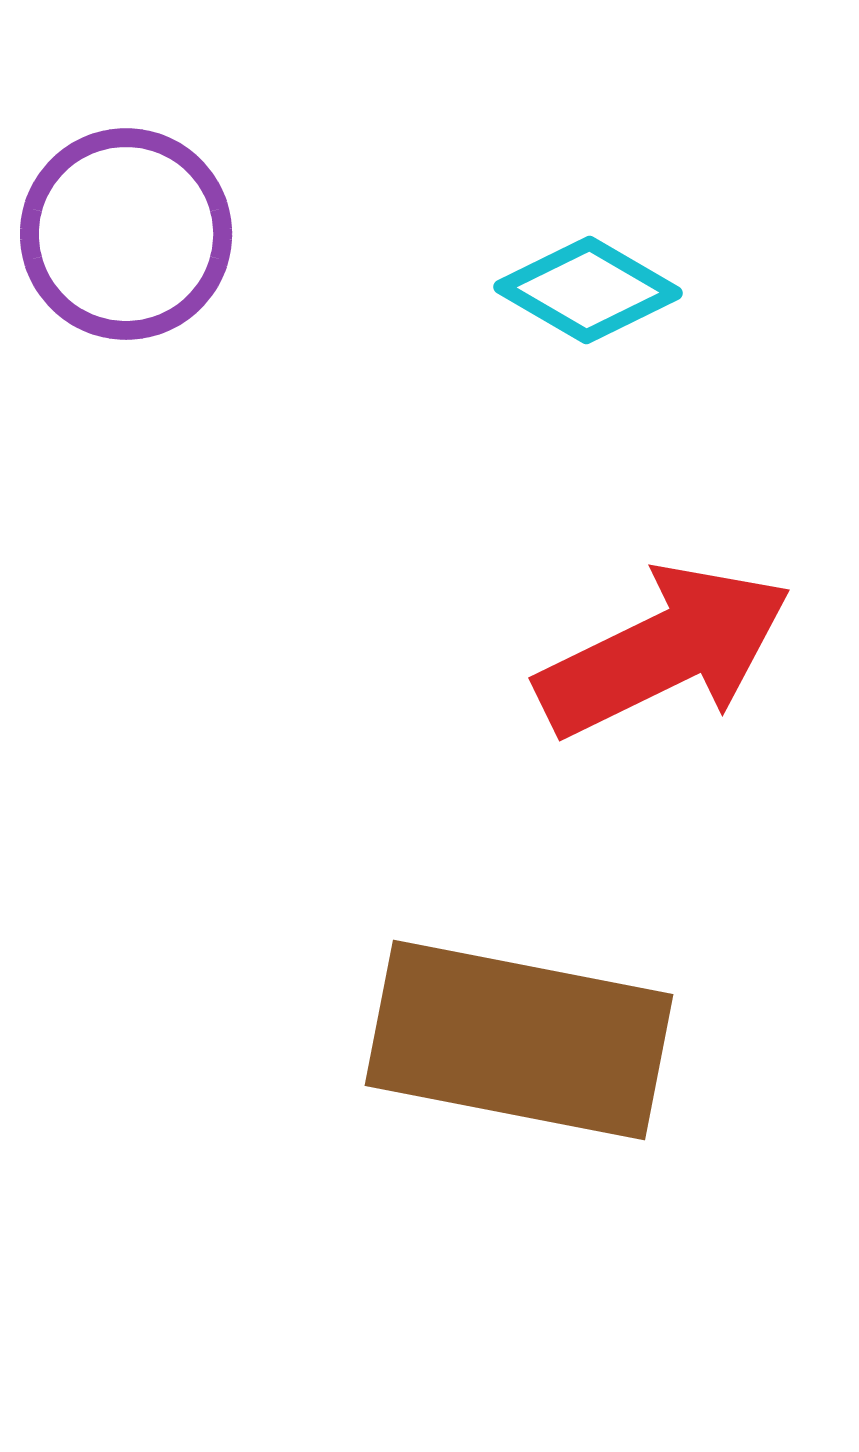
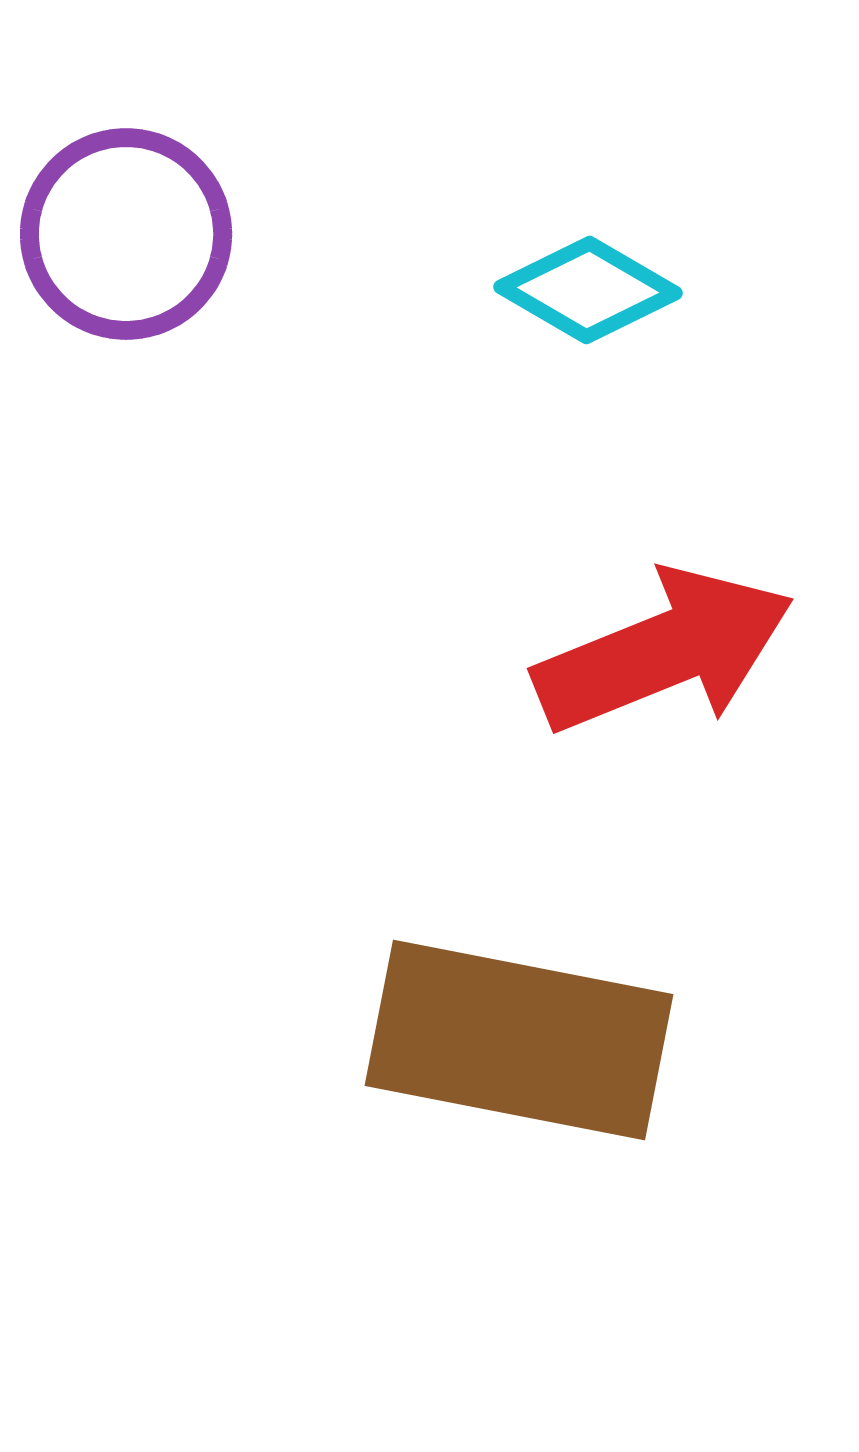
red arrow: rotated 4 degrees clockwise
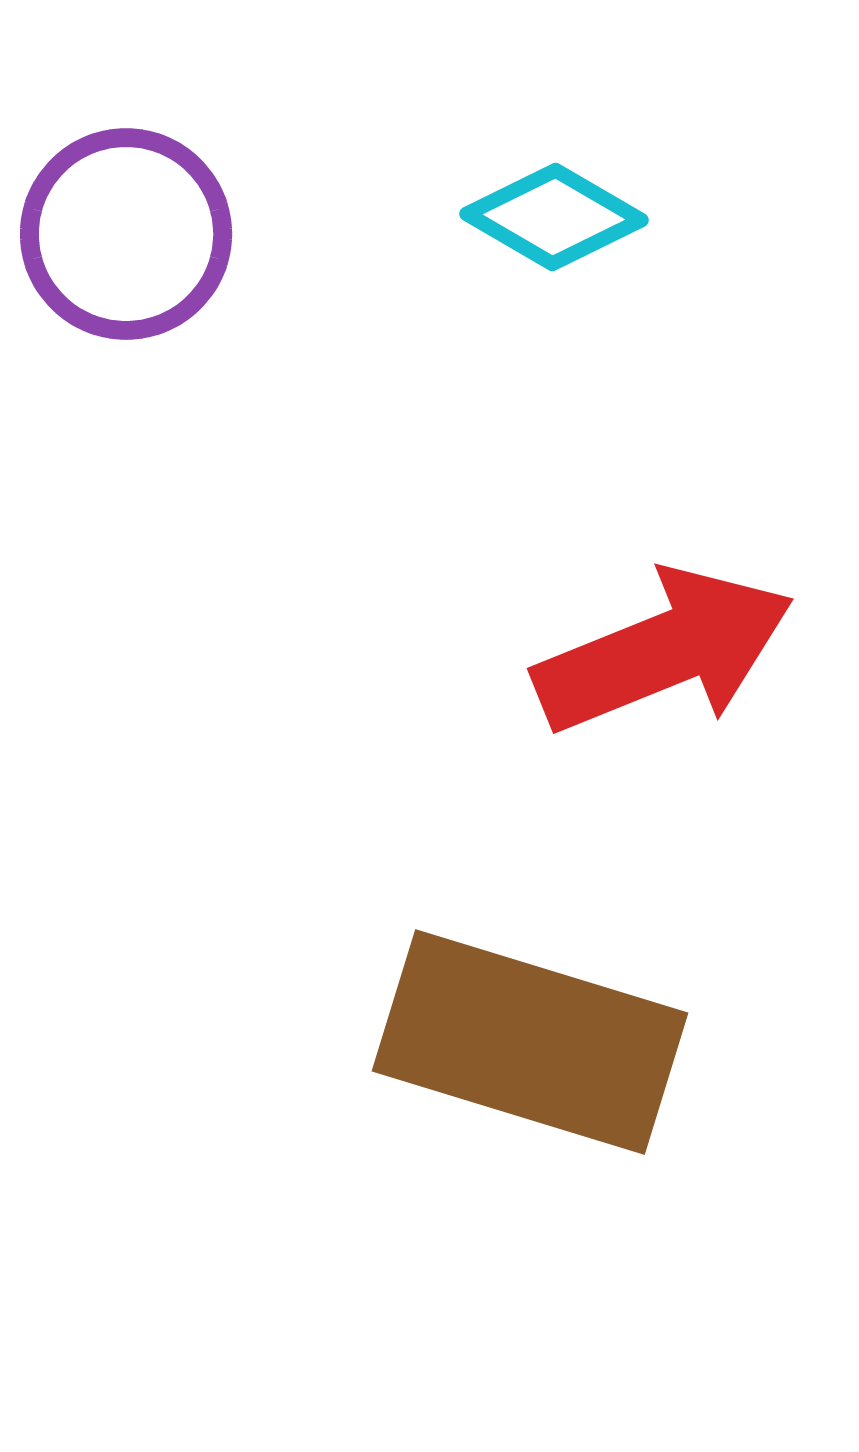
cyan diamond: moved 34 px left, 73 px up
brown rectangle: moved 11 px right, 2 px down; rotated 6 degrees clockwise
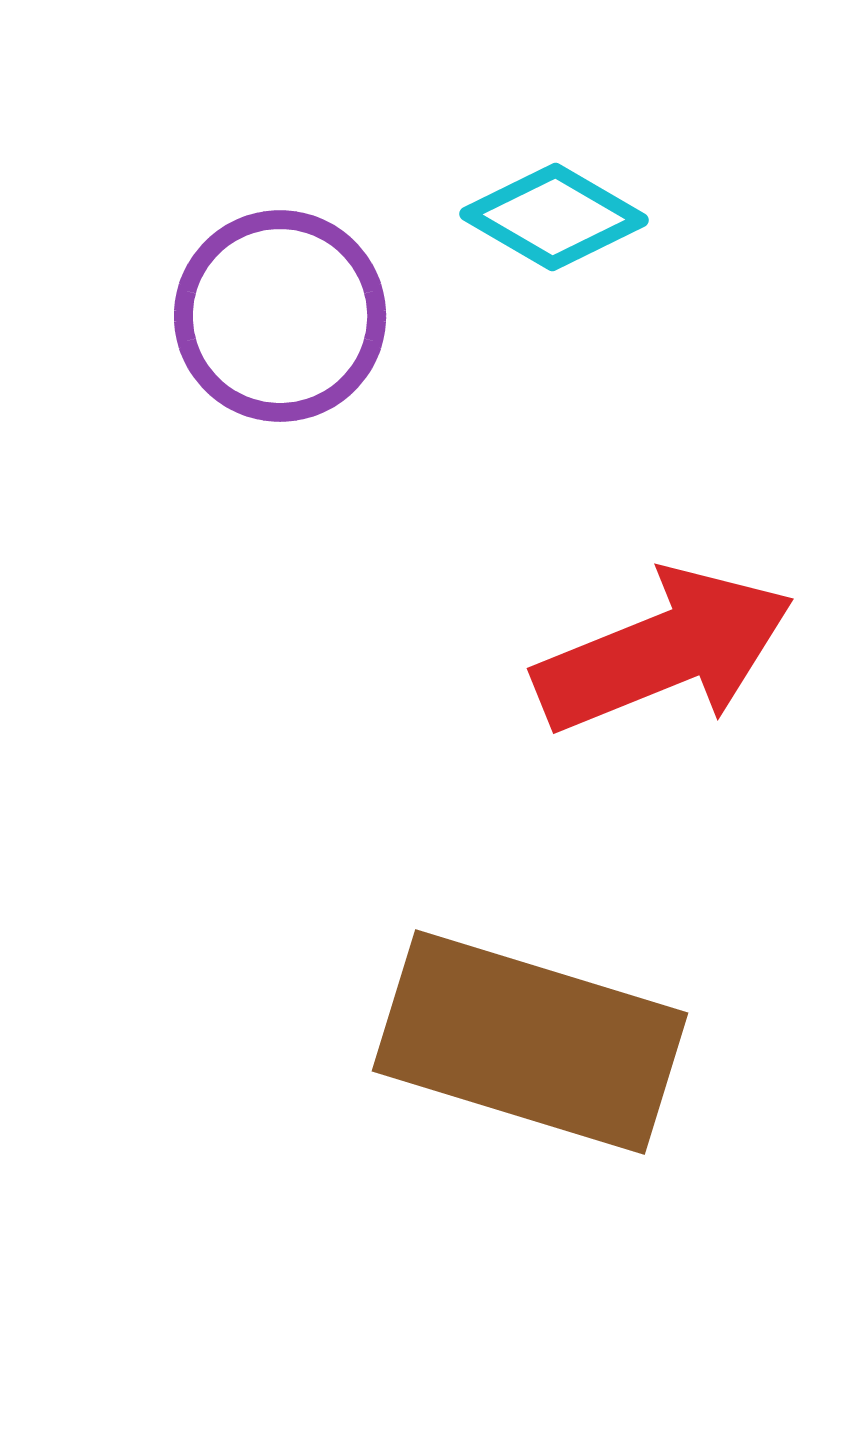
purple circle: moved 154 px right, 82 px down
